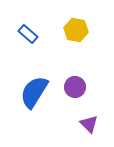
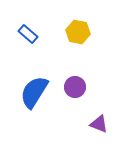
yellow hexagon: moved 2 px right, 2 px down
purple triangle: moved 10 px right; rotated 24 degrees counterclockwise
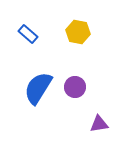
blue semicircle: moved 4 px right, 4 px up
purple triangle: rotated 30 degrees counterclockwise
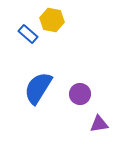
yellow hexagon: moved 26 px left, 12 px up
purple circle: moved 5 px right, 7 px down
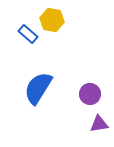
purple circle: moved 10 px right
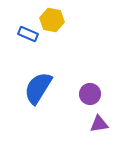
blue rectangle: rotated 18 degrees counterclockwise
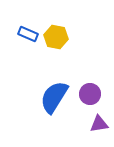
yellow hexagon: moved 4 px right, 17 px down
blue semicircle: moved 16 px right, 9 px down
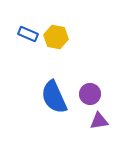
blue semicircle: rotated 56 degrees counterclockwise
purple triangle: moved 3 px up
